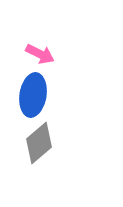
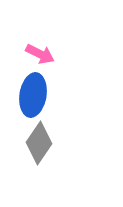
gray diamond: rotated 15 degrees counterclockwise
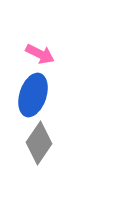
blue ellipse: rotated 9 degrees clockwise
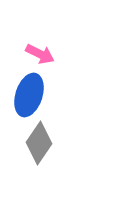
blue ellipse: moved 4 px left
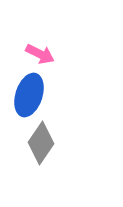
gray diamond: moved 2 px right
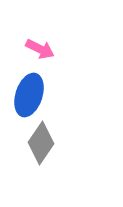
pink arrow: moved 5 px up
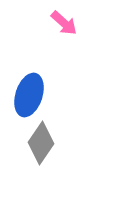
pink arrow: moved 24 px right, 26 px up; rotated 16 degrees clockwise
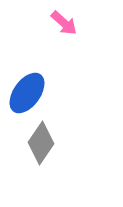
blue ellipse: moved 2 px left, 2 px up; rotated 18 degrees clockwise
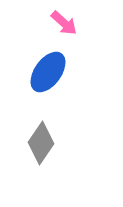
blue ellipse: moved 21 px right, 21 px up
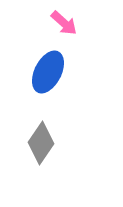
blue ellipse: rotated 9 degrees counterclockwise
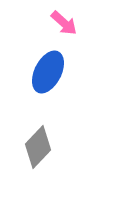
gray diamond: moved 3 px left, 4 px down; rotated 9 degrees clockwise
